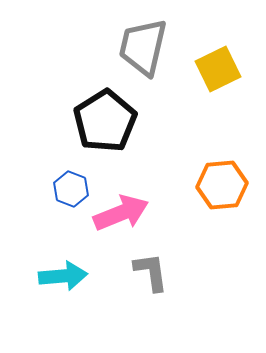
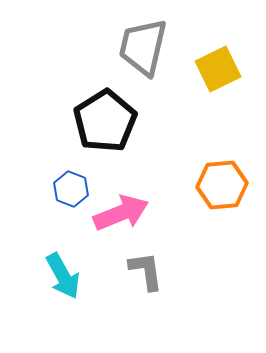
gray L-shape: moved 5 px left, 1 px up
cyan arrow: rotated 66 degrees clockwise
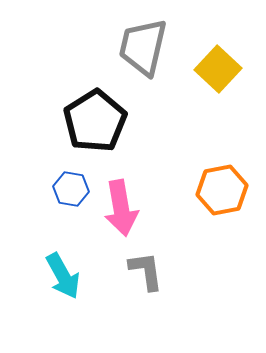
yellow square: rotated 21 degrees counterclockwise
black pentagon: moved 10 px left
orange hexagon: moved 5 px down; rotated 6 degrees counterclockwise
blue hexagon: rotated 12 degrees counterclockwise
pink arrow: moved 5 px up; rotated 102 degrees clockwise
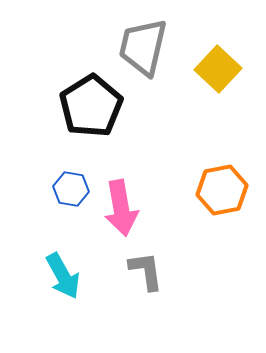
black pentagon: moved 4 px left, 15 px up
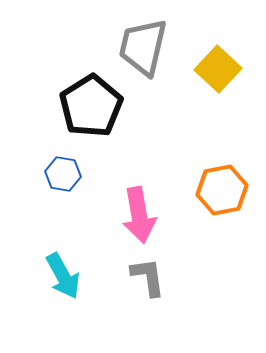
blue hexagon: moved 8 px left, 15 px up
pink arrow: moved 18 px right, 7 px down
gray L-shape: moved 2 px right, 6 px down
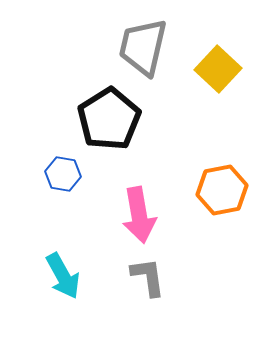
black pentagon: moved 18 px right, 13 px down
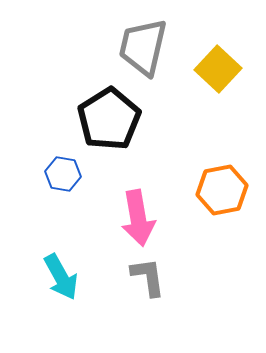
pink arrow: moved 1 px left, 3 px down
cyan arrow: moved 2 px left, 1 px down
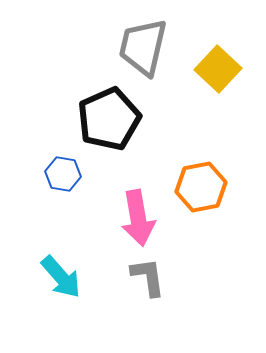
black pentagon: rotated 8 degrees clockwise
orange hexagon: moved 21 px left, 3 px up
cyan arrow: rotated 12 degrees counterclockwise
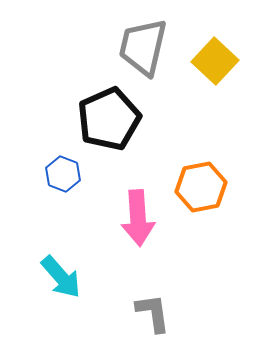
yellow square: moved 3 px left, 8 px up
blue hexagon: rotated 12 degrees clockwise
pink arrow: rotated 6 degrees clockwise
gray L-shape: moved 5 px right, 36 px down
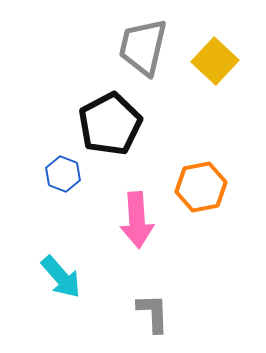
black pentagon: moved 1 px right, 5 px down; rotated 4 degrees counterclockwise
pink arrow: moved 1 px left, 2 px down
gray L-shape: rotated 6 degrees clockwise
